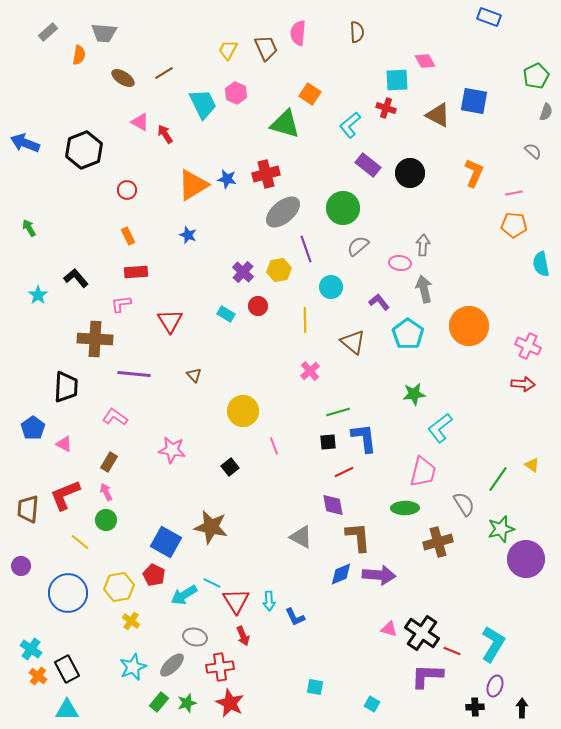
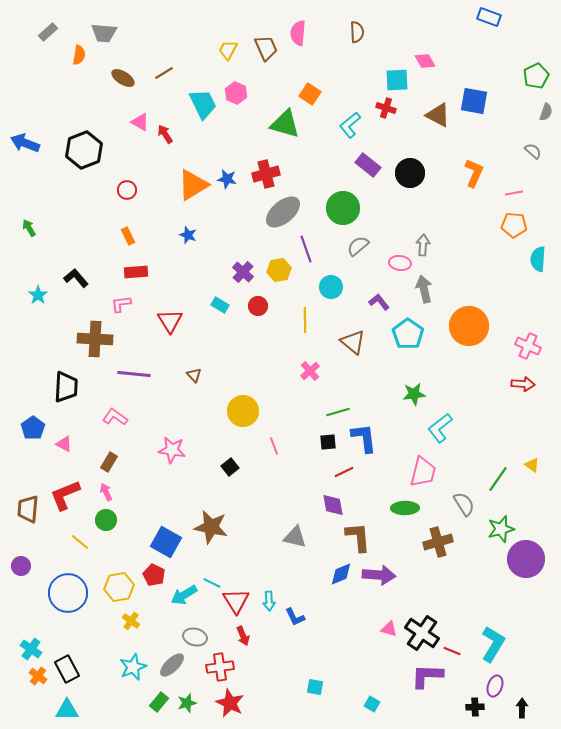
cyan semicircle at (541, 264): moved 3 px left, 5 px up; rotated 15 degrees clockwise
cyan rectangle at (226, 314): moved 6 px left, 9 px up
gray triangle at (301, 537): moved 6 px left; rotated 15 degrees counterclockwise
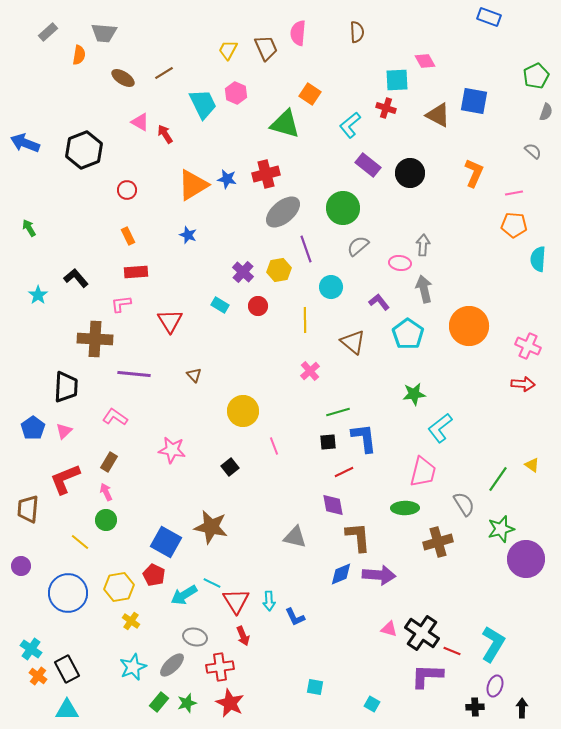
pink triangle at (64, 444): moved 13 px up; rotated 48 degrees clockwise
red L-shape at (65, 495): moved 16 px up
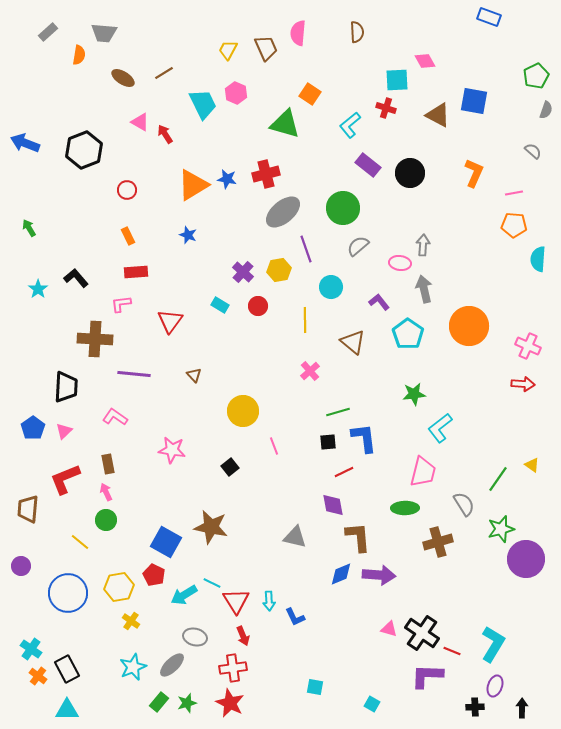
gray semicircle at (546, 112): moved 2 px up
cyan star at (38, 295): moved 6 px up
red triangle at (170, 321): rotated 8 degrees clockwise
brown rectangle at (109, 462): moved 1 px left, 2 px down; rotated 42 degrees counterclockwise
red cross at (220, 667): moved 13 px right, 1 px down
